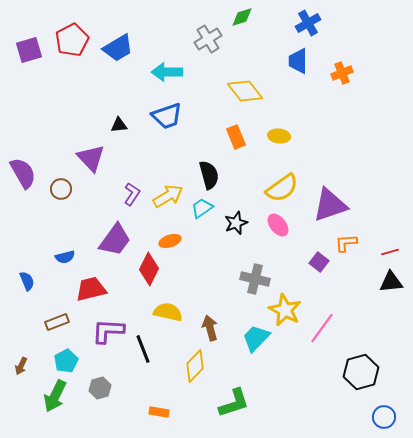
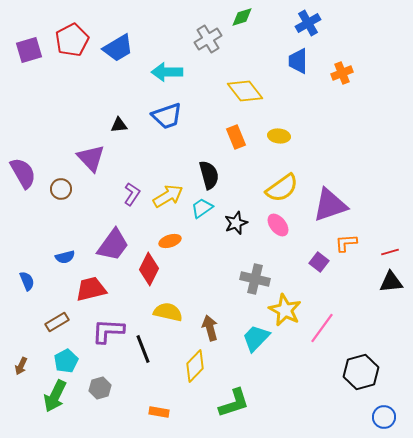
purple trapezoid at (115, 240): moved 2 px left, 5 px down
brown rectangle at (57, 322): rotated 10 degrees counterclockwise
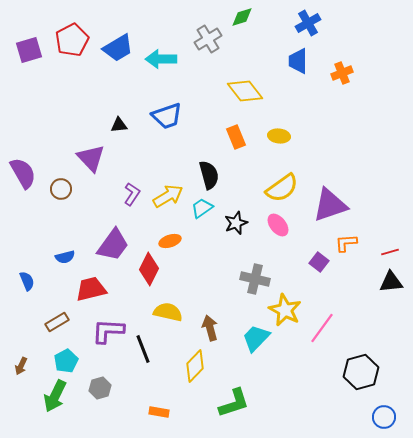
cyan arrow at (167, 72): moved 6 px left, 13 px up
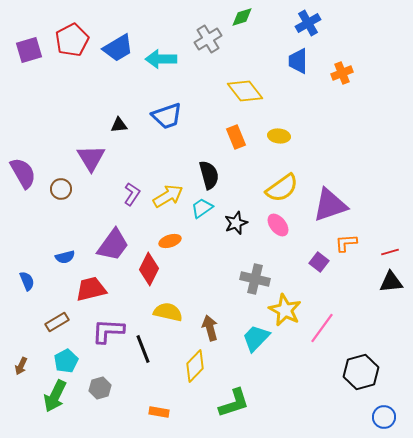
purple triangle at (91, 158): rotated 12 degrees clockwise
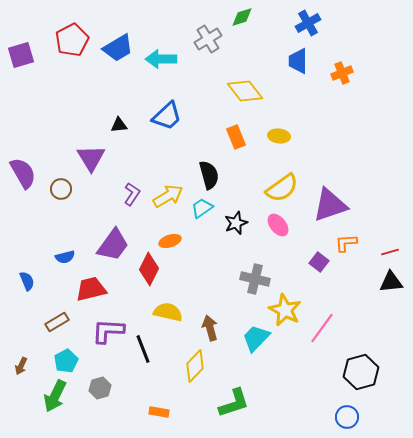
purple square at (29, 50): moved 8 px left, 5 px down
blue trapezoid at (167, 116): rotated 24 degrees counterclockwise
blue circle at (384, 417): moved 37 px left
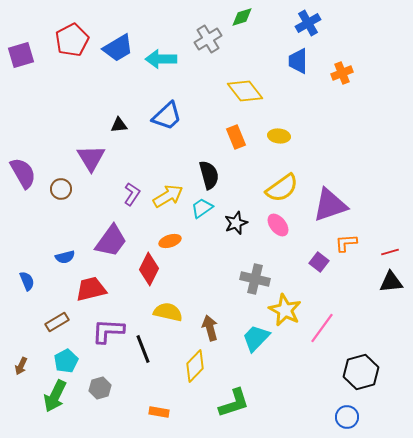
purple trapezoid at (113, 245): moved 2 px left, 4 px up
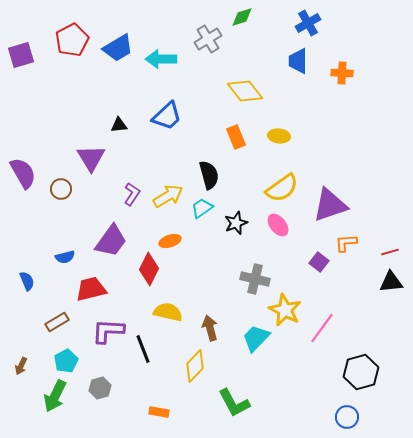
orange cross at (342, 73): rotated 25 degrees clockwise
green L-shape at (234, 403): rotated 80 degrees clockwise
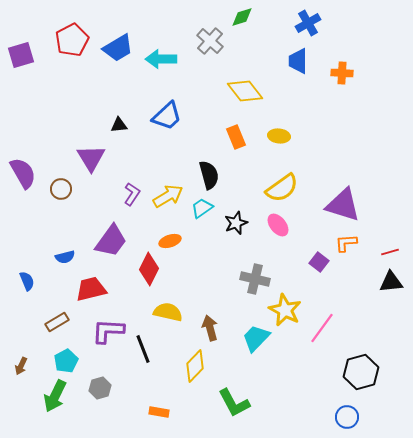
gray cross at (208, 39): moved 2 px right, 2 px down; rotated 16 degrees counterclockwise
purple triangle at (330, 205): moved 13 px right; rotated 36 degrees clockwise
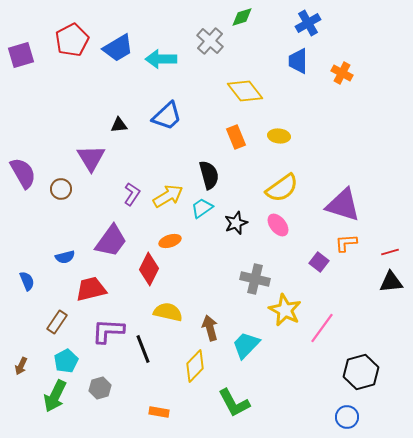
orange cross at (342, 73): rotated 25 degrees clockwise
brown rectangle at (57, 322): rotated 25 degrees counterclockwise
cyan trapezoid at (256, 338): moved 10 px left, 7 px down
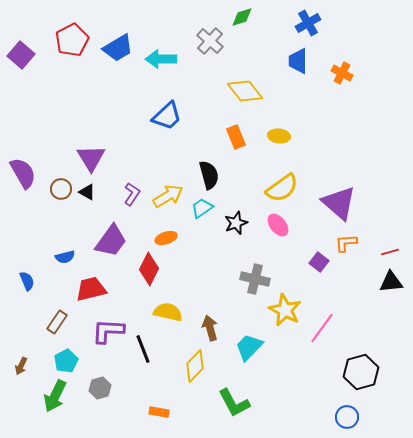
purple square at (21, 55): rotated 32 degrees counterclockwise
black triangle at (119, 125): moved 32 px left, 67 px down; rotated 36 degrees clockwise
purple triangle at (343, 205): moved 4 px left, 2 px up; rotated 24 degrees clockwise
orange ellipse at (170, 241): moved 4 px left, 3 px up
cyan trapezoid at (246, 345): moved 3 px right, 2 px down
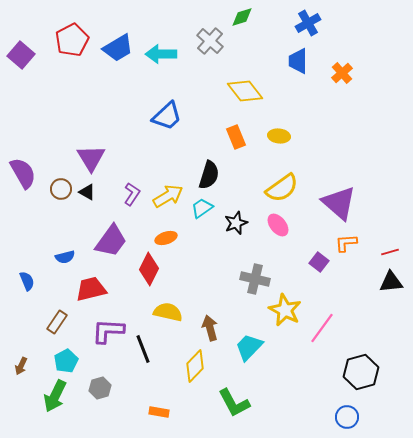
cyan arrow at (161, 59): moved 5 px up
orange cross at (342, 73): rotated 20 degrees clockwise
black semicircle at (209, 175): rotated 32 degrees clockwise
